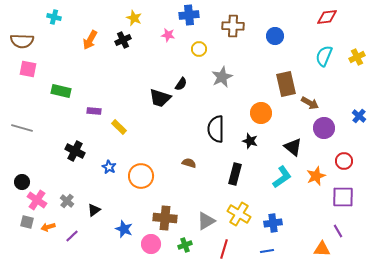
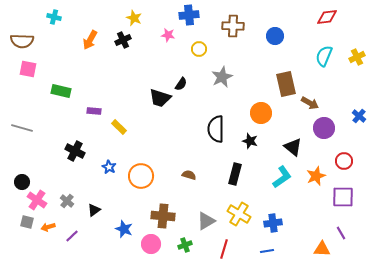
brown semicircle at (189, 163): moved 12 px down
brown cross at (165, 218): moved 2 px left, 2 px up
purple line at (338, 231): moved 3 px right, 2 px down
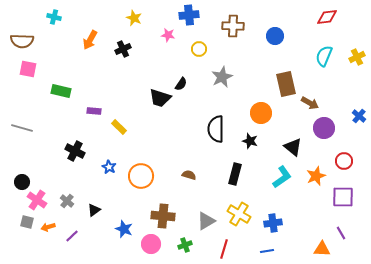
black cross at (123, 40): moved 9 px down
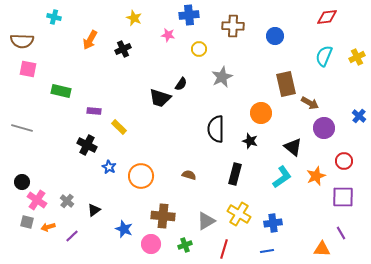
black cross at (75, 151): moved 12 px right, 6 px up
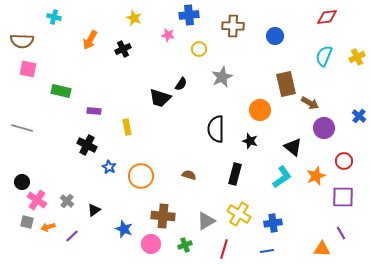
orange circle at (261, 113): moved 1 px left, 3 px up
yellow rectangle at (119, 127): moved 8 px right; rotated 35 degrees clockwise
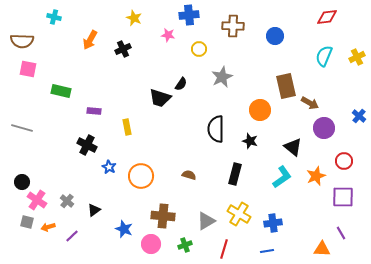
brown rectangle at (286, 84): moved 2 px down
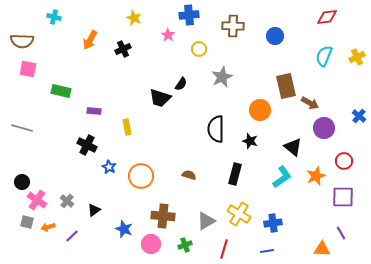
pink star at (168, 35): rotated 24 degrees clockwise
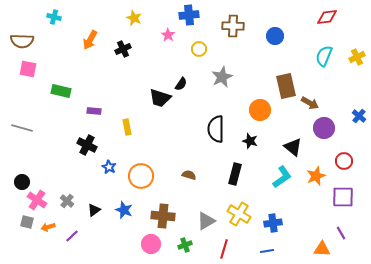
blue star at (124, 229): moved 19 px up
